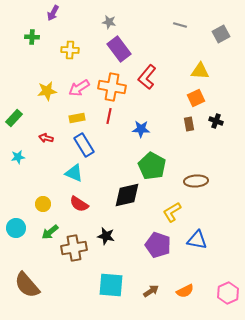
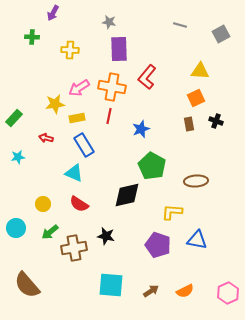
purple rectangle: rotated 35 degrees clockwise
yellow star: moved 8 px right, 13 px down
blue star: rotated 24 degrees counterclockwise
yellow L-shape: rotated 35 degrees clockwise
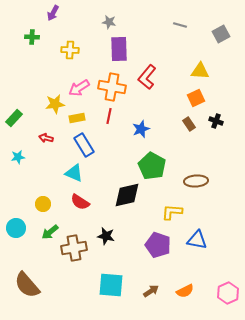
brown rectangle: rotated 24 degrees counterclockwise
red semicircle: moved 1 px right, 2 px up
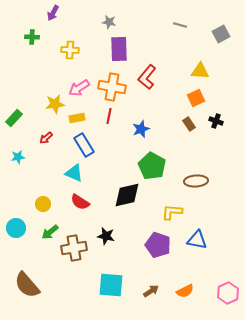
red arrow: rotated 56 degrees counterclockwise
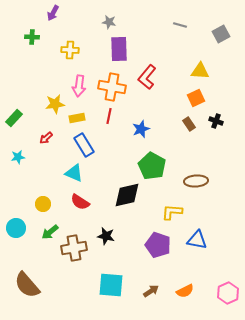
pink arrow: moved 2 px up; rotated 50 degrees counterclockwise
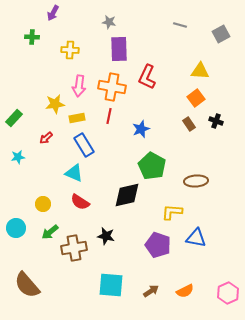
red L-shape: rotated 15 degrees counterclockwise
orange square: rotated 12 degrees counterclockwise
blue triangle: moved 1 px left, 2 px up
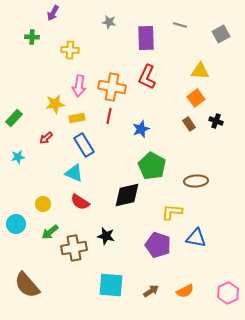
purple rectangle: moved 27 px right, 11 px up
cyan circle: moved 4 px up
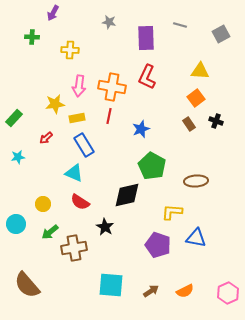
black star: moved 1 px left, 9 px up; rotated 18 degrees clockwise
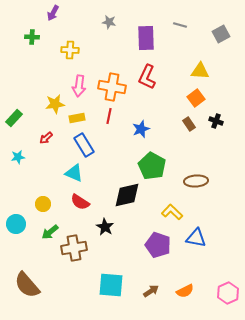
yellow L-shape: rotated 40 degrees clockwise
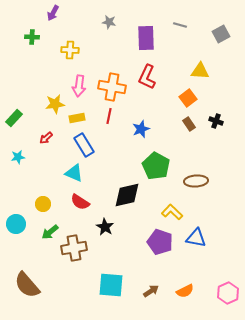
orange square: moved 8 px left
green pentagon: moved 4 px right
purple pentagon: moved 2 px right, 3 px up
